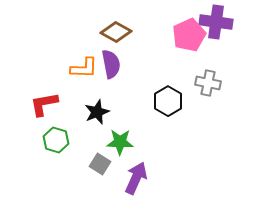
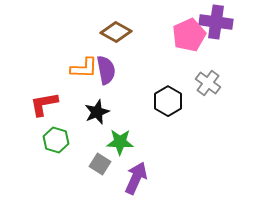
purple semicircle: moved 5 px left, 6 px down
gray cross: rotated 25 degrees clockwise
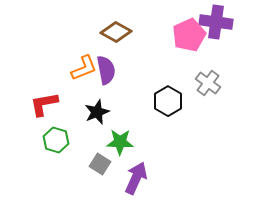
orange L-shape: rotated 24 degrees counterclockwise
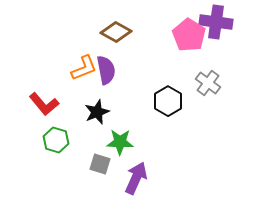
pink pentagon: rotated 16 degrees counterclockwise
red L-shape: rotated 120 degrees counterclockwise
gray square: rotated 15 degrees counterclockwise
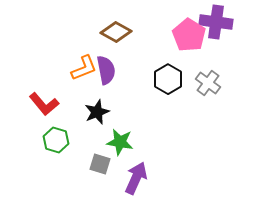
black hexagon: moved 22 px up
green star: rotated 8 degrees clockwise
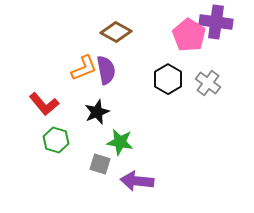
purple arrow: moved 1 px right, 3 px down; rotated 108 degrees counterclockwise
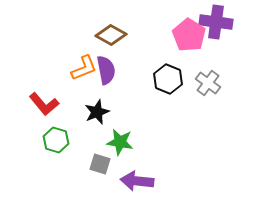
brown diamond: moved 5 px left, 3 px down
black hexagon: rotated 8 degrees counterclockwise
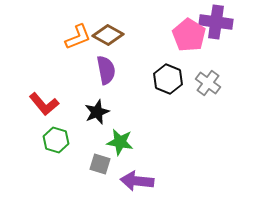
brown diamond: moved 3 px left
orange L-shape: moved 6 px left, 31 px up
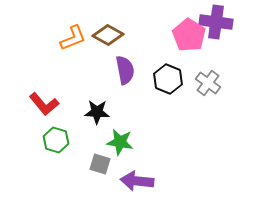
orange L-shape: moved 5 px left, 1 px down
purple semicircle: moved 19 px right
black star: rotated 25 degrees clockwise
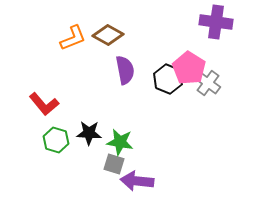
pink pentagon: moved 33 px down
black star: moved 8 px left, 21 px down
gray square: moved 14 px right
